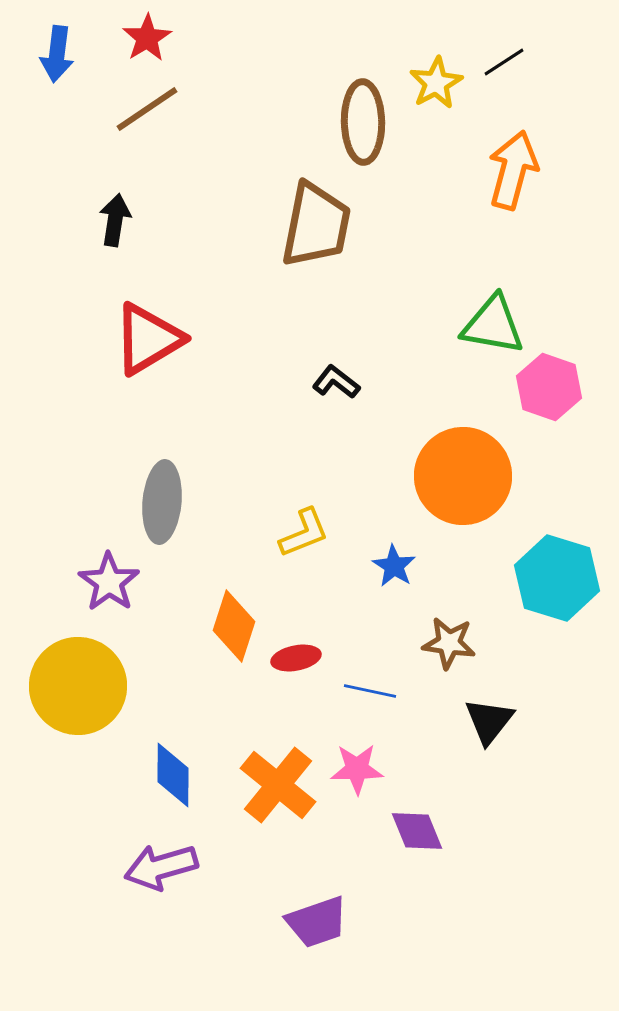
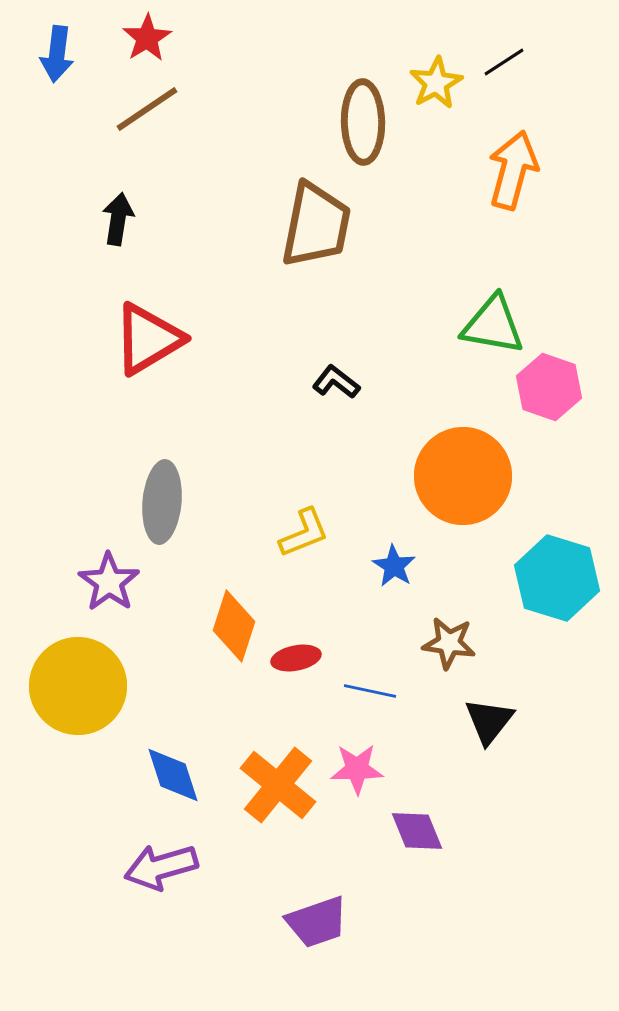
black arrow: moved 3 px right, 1 px up
blue diamond: rotated 18 degrees counterclockwise
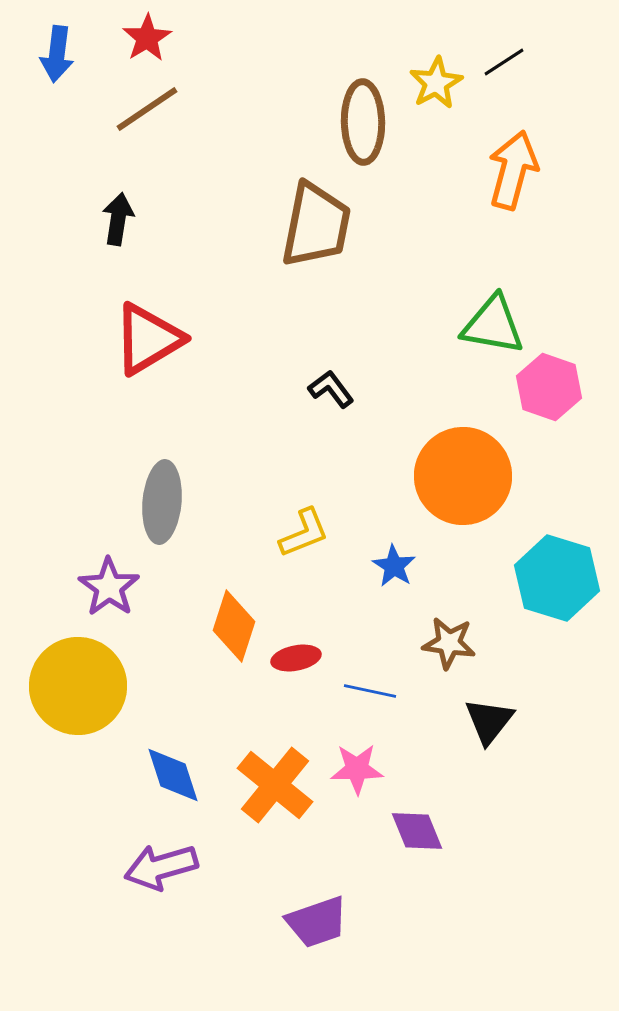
black L-shape: moved 5 px left, 7 px down; rotated 15 degrees clockwise
purple star: moved 5 px down
orange cross: moved 3 px left
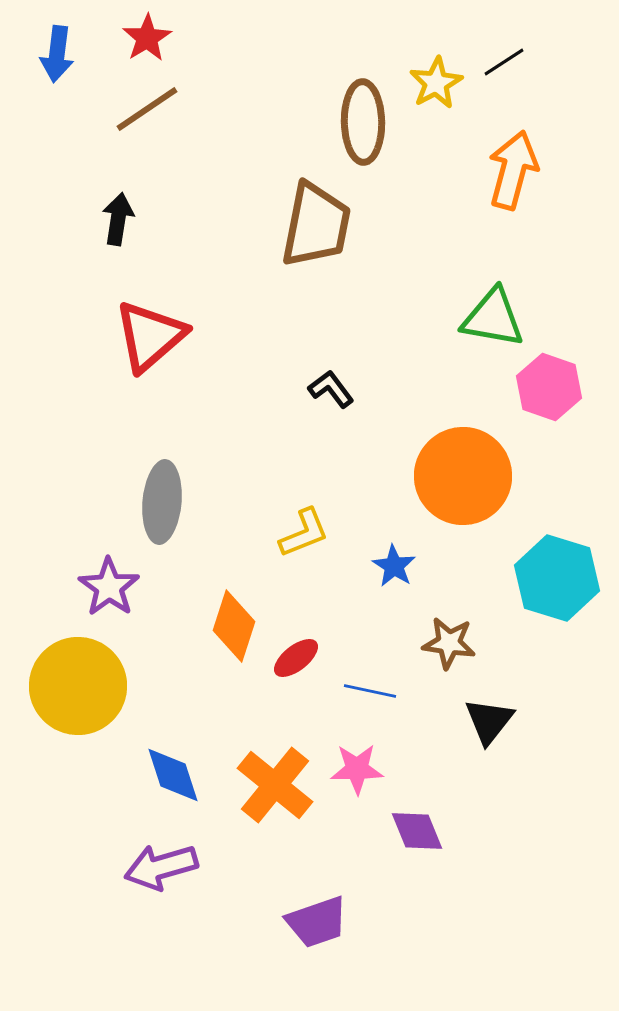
green triangle: moved 7 px up
red triangle: moved 2 px right, 3 px up; rotated 10 degrees counterclockwise
red ellipse: rotated 27 degrees counterclockwise
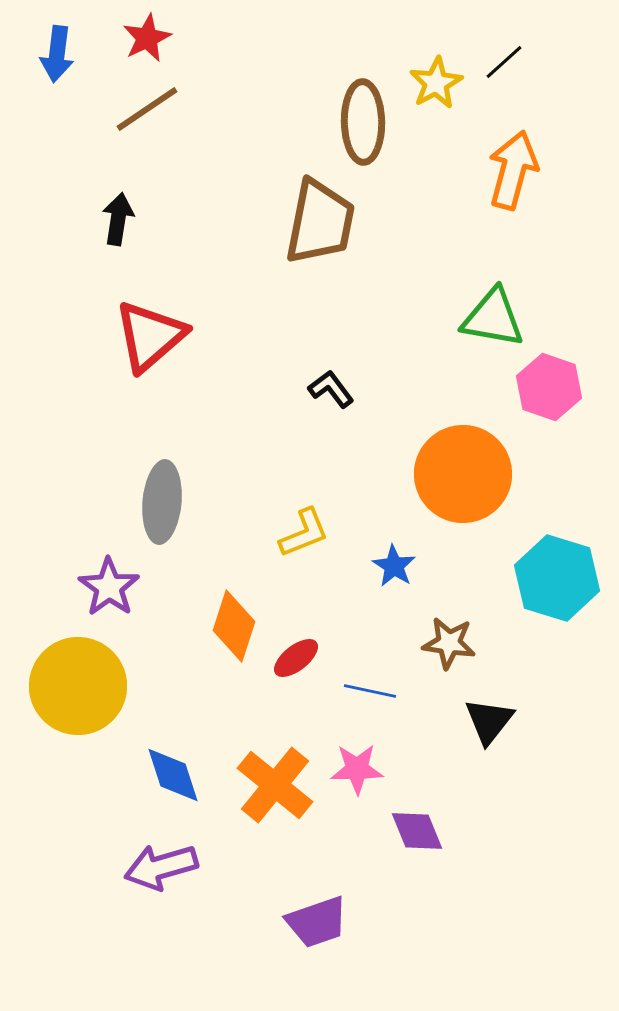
red star: rotated 6 degrees clockwise
black line: rotated 9 degrees counterclockwise
brown trapezoid: moved 4 px right, 3 px up
orange circle: moved 2 px up
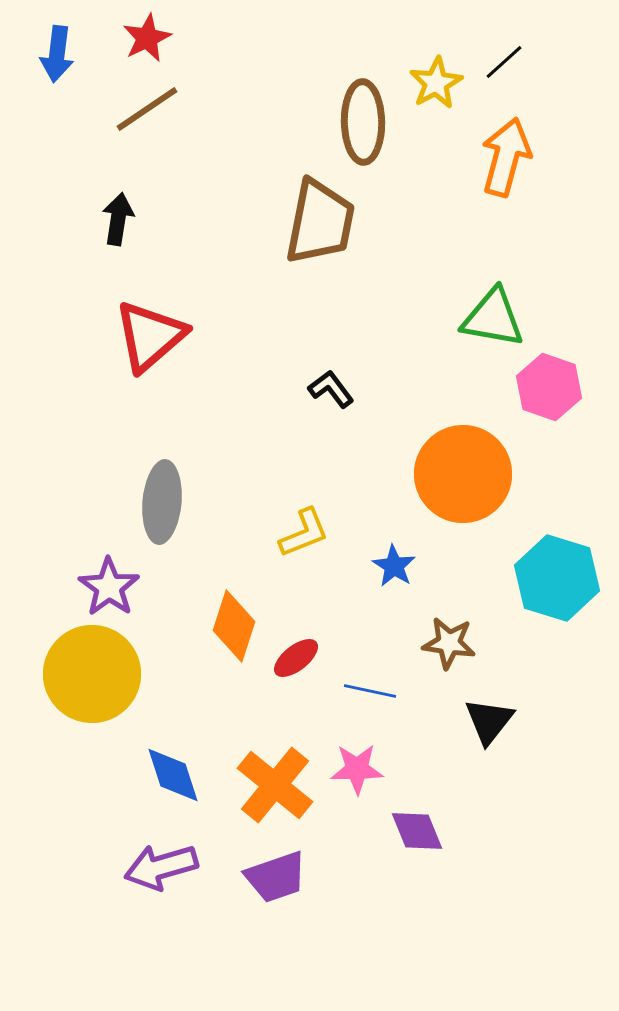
orange arrow: moved 7 px left, 13 px up
yellow circle: moved 14 px right, 12 px up
purple trapezoid: moved 41 px left, 45 px up
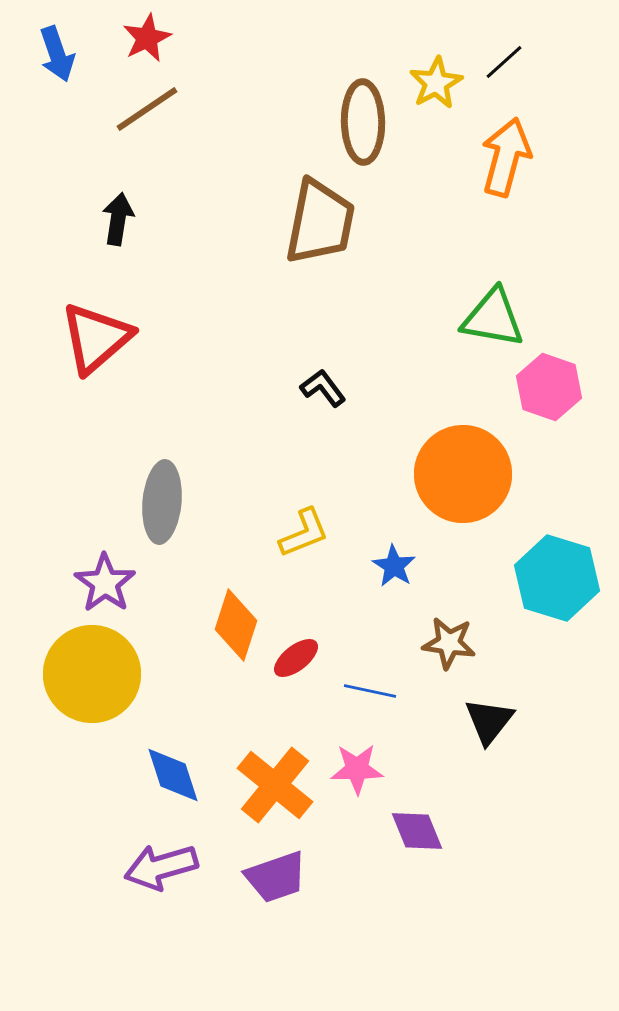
blue arrow: rotated 26 degrees counterclockwise
red triangle: moved 54 px left, 2 px down
black L-shape: moved 8 px left, 1 px up
purple star: moved 4 px left, 4 px up
orange diamond: moved 2 px right, 1 px up
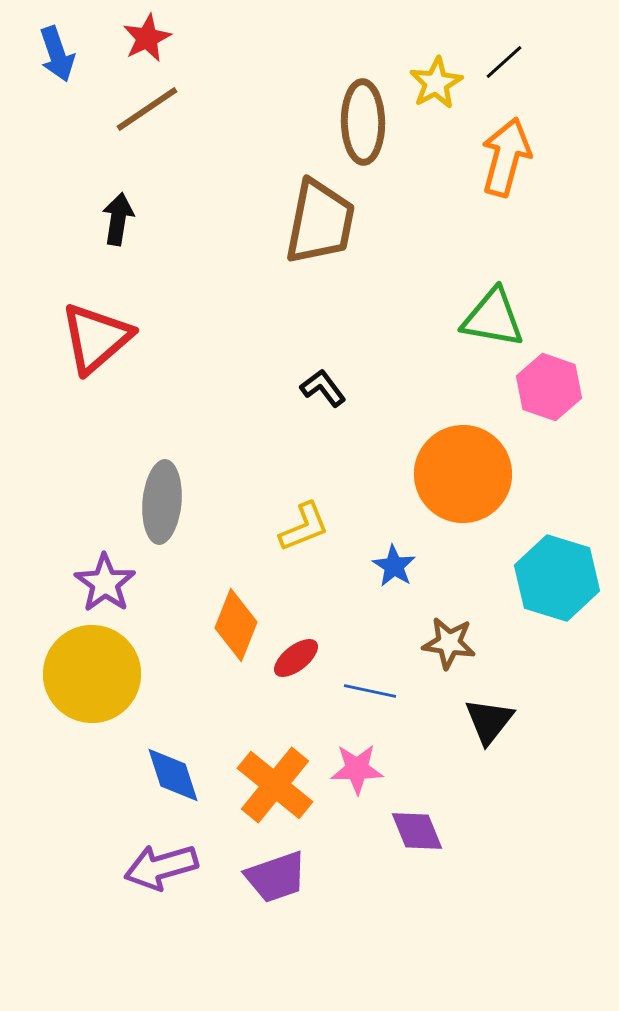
yellow L-shape: moved 6 px up
orange diamond: rotated 4 degrees clockwise
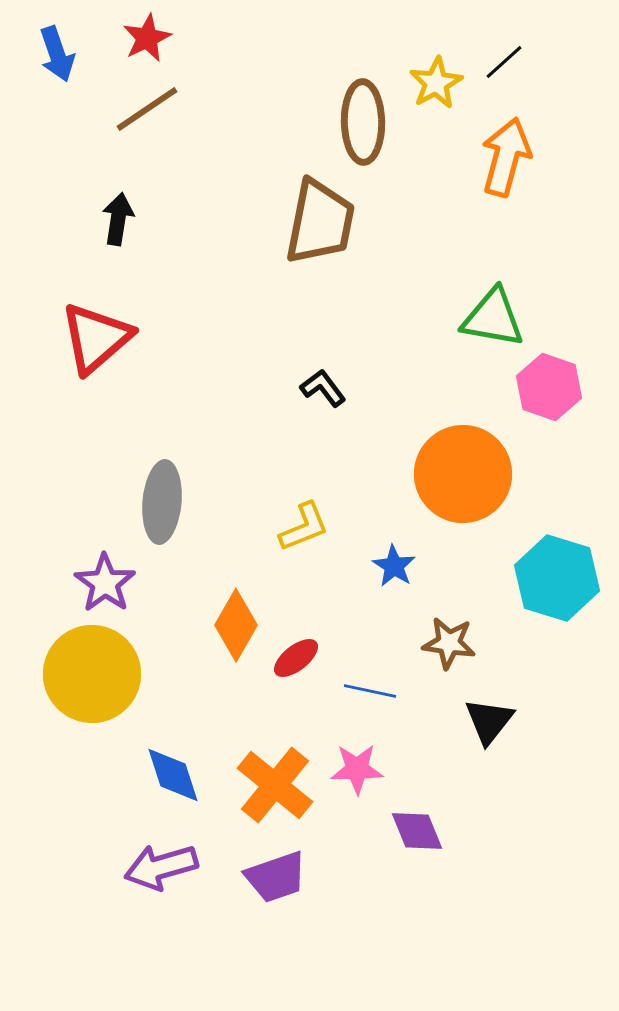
orange diamond: rotated 8 degrees clockwise
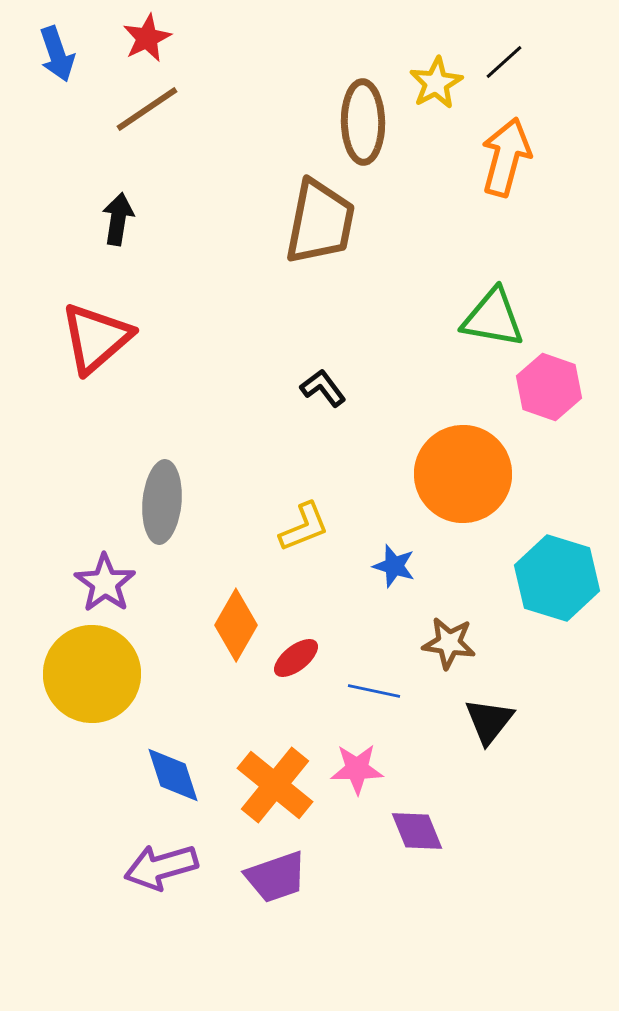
blue star: rotated 15 degrees counterclockwise
blue line: moved 4 px right
